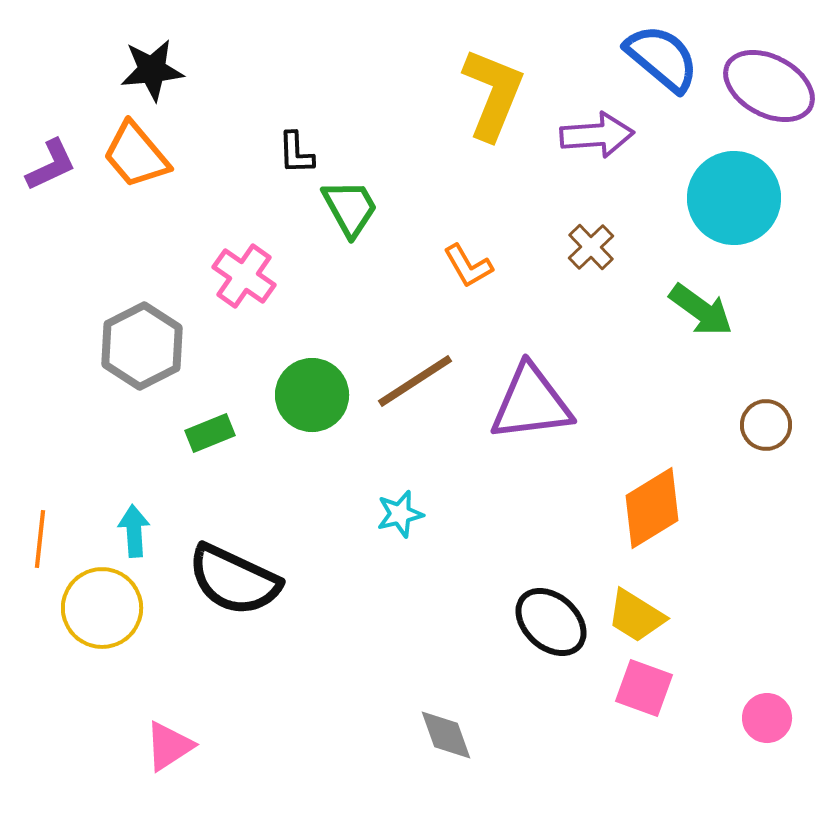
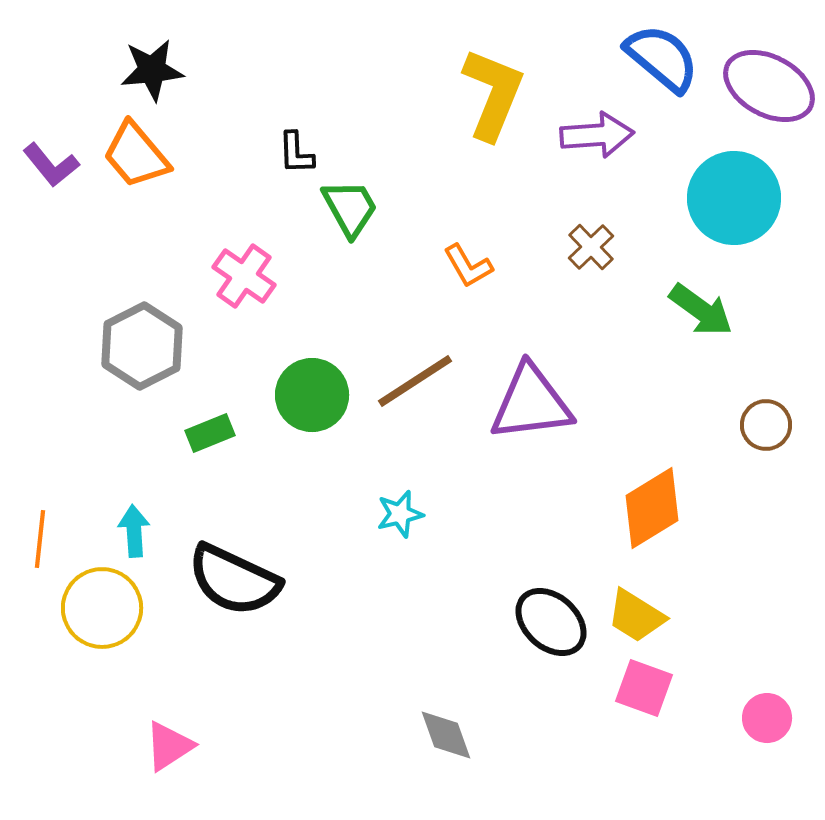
purple L-shape: rotated 76 degrees clockwise
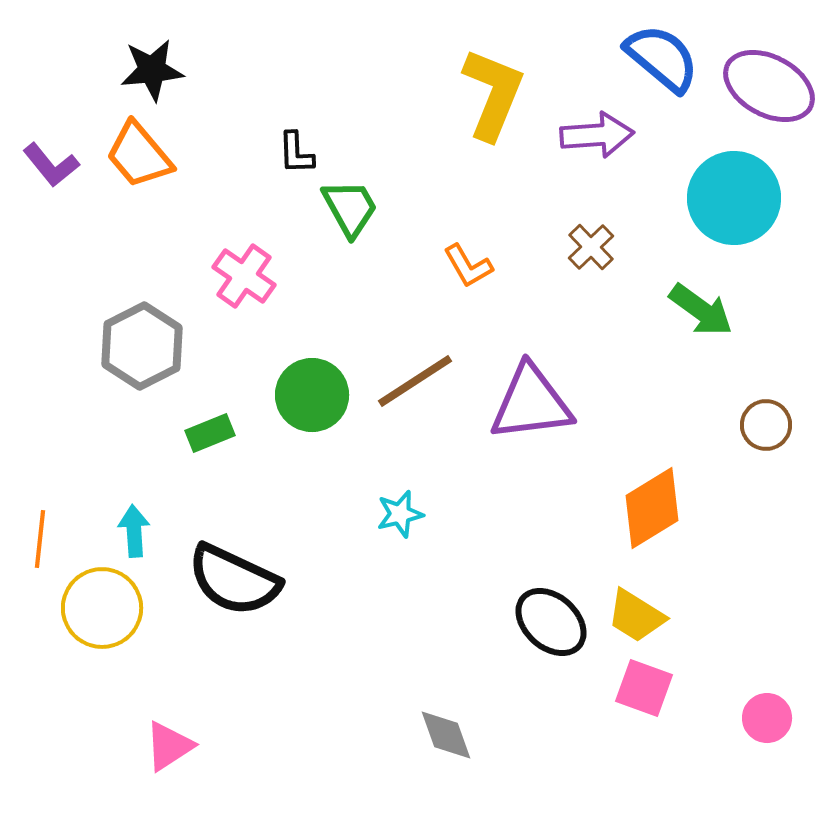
orange trapezoid: moved 3 px right
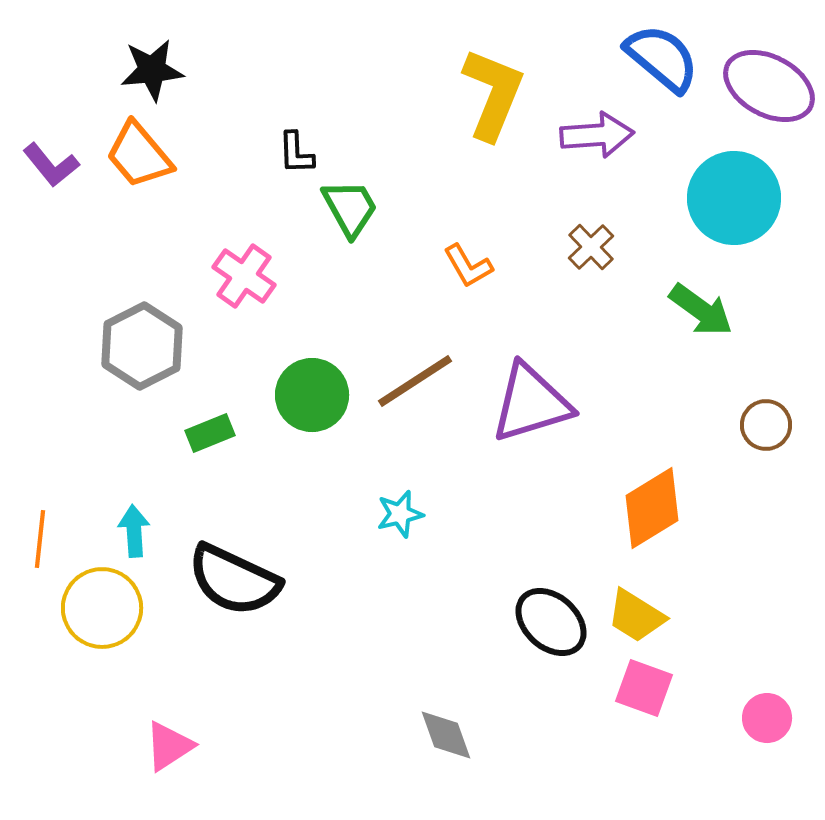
purple triangle: rotated 10 degrees counterclockwise
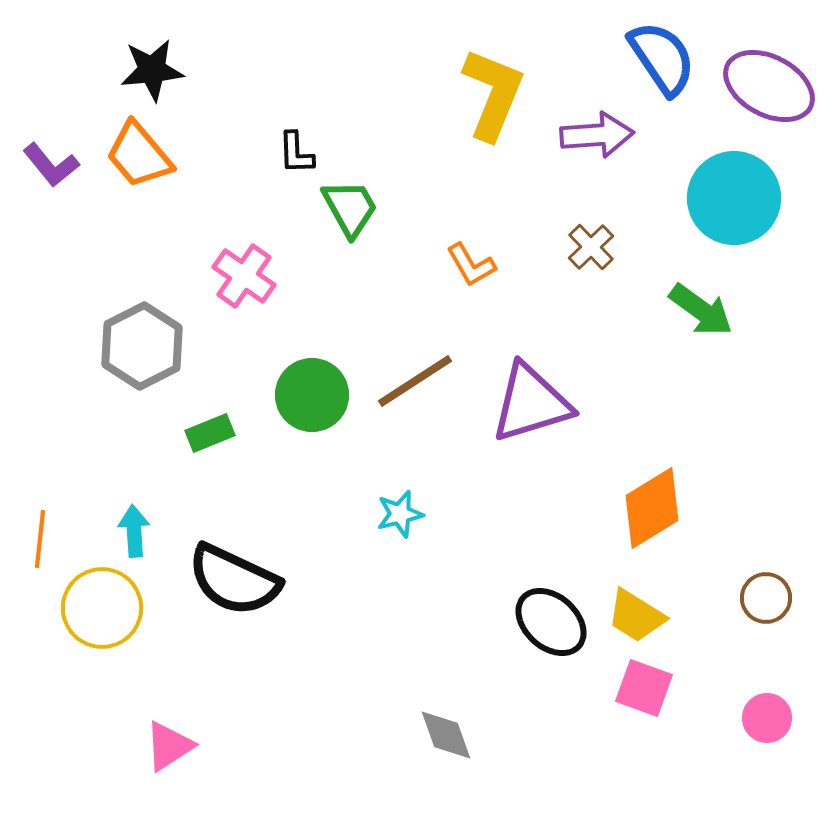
blue semicircle: rotated 16 degrees clockwise
orange L-shape: moved 3 px right, 1 px up
brown circle: moved 173 px down
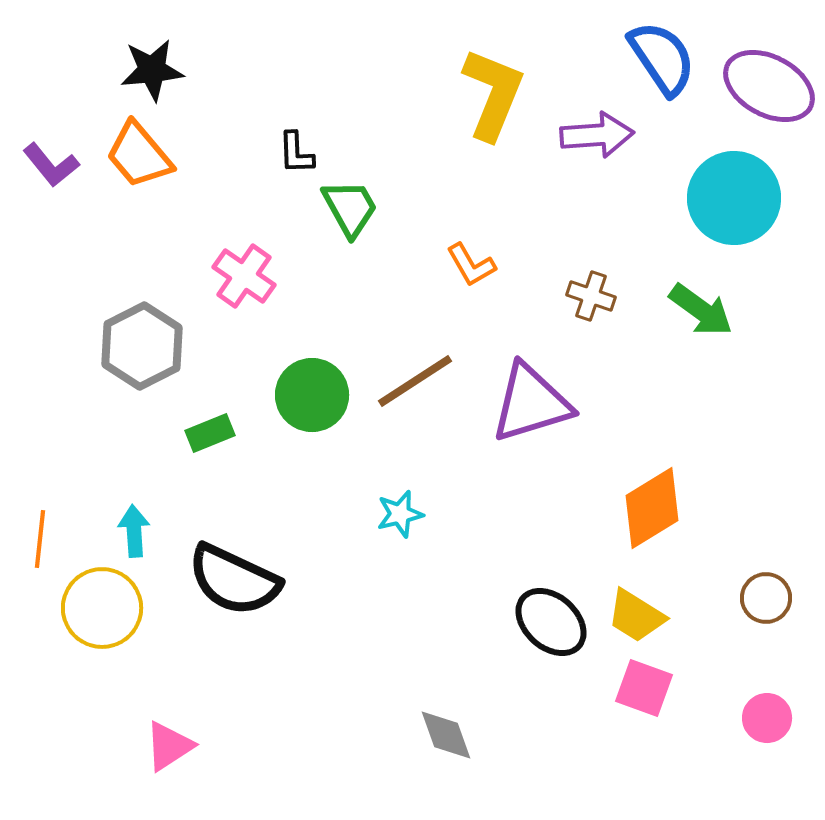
brown cross: moved 49 px down; rotated 27 degrees counterclockwise
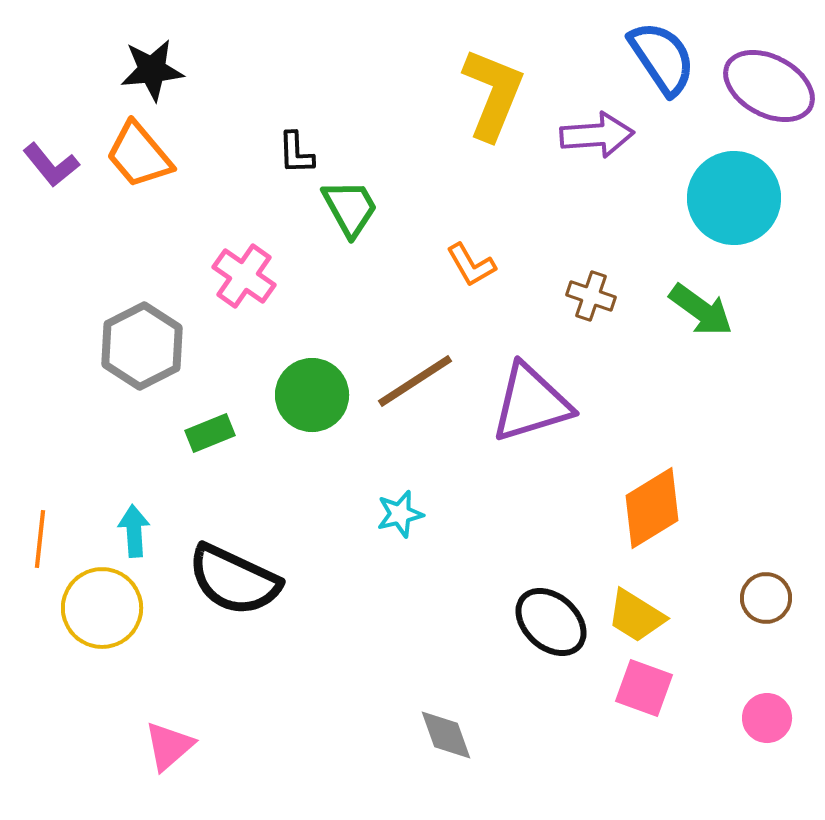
pink triangle: rotated 8 degrees counterclockwise
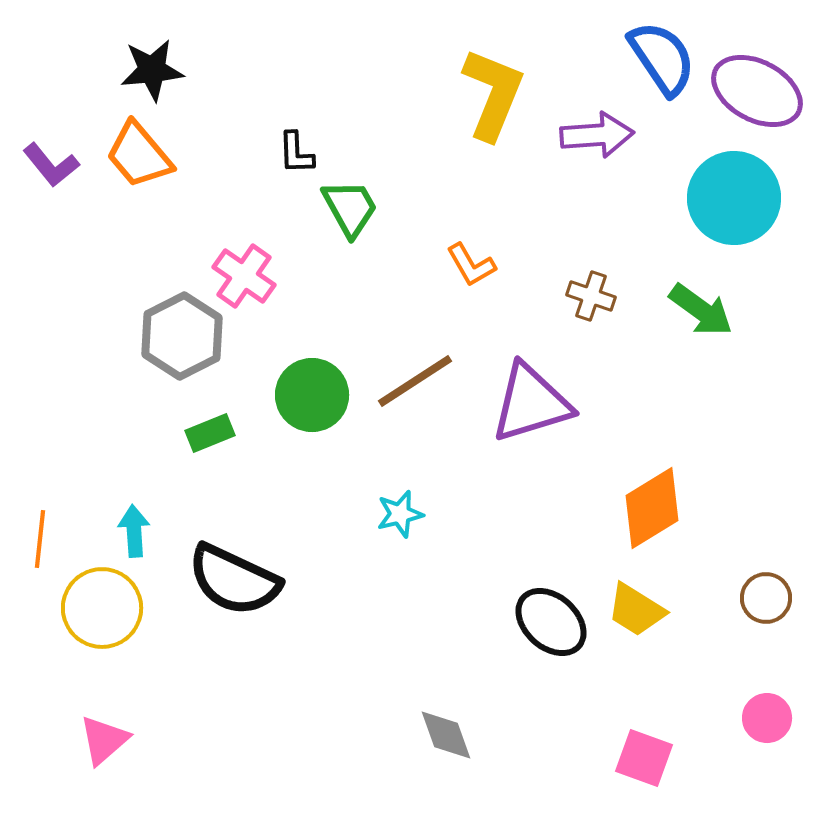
purple ellipse: moved 12 px left, 5 px down
gray hexagon: moved 40 px right, 10 px up
yellow trapezoid: moved 6 px up
pink square: moved 70 px down
pink triangle: moved 65 px left, 6 px up
